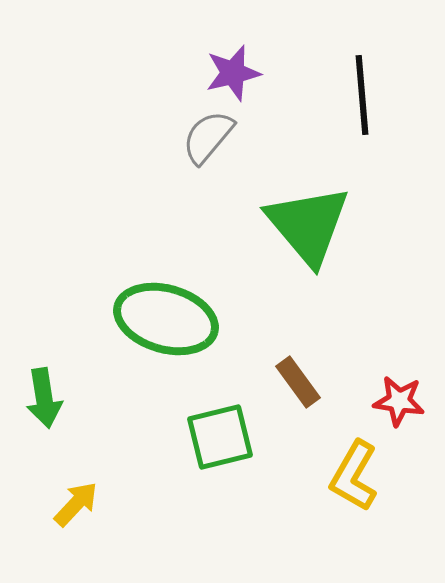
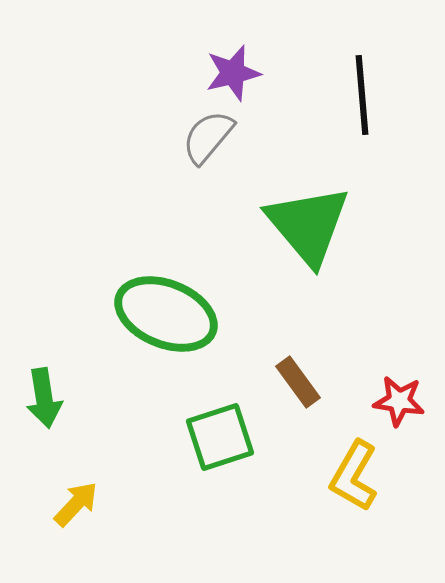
green ellipse: moved 5 px up; rotated 6 degrees clockwise
green square: rotated 4 degrees counterclockwise
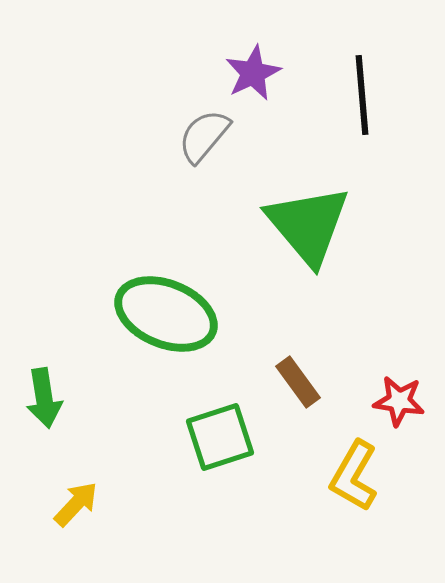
purple star: moved 20 px right; rotated 12 degrees counterclockwise
gray semicircle: moved 4 px left, 1 px up
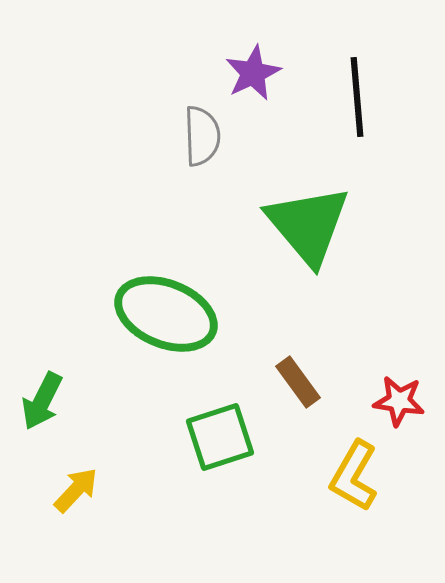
black line: moved 5 px left, 2 px down
gray semicircle: moved 2 px left; rotated 138 degrees clockwise
green arrow: moved 2 px left, 3 px down; rotated 36 degrees clockwise
yellow arrow: moved 14 px up
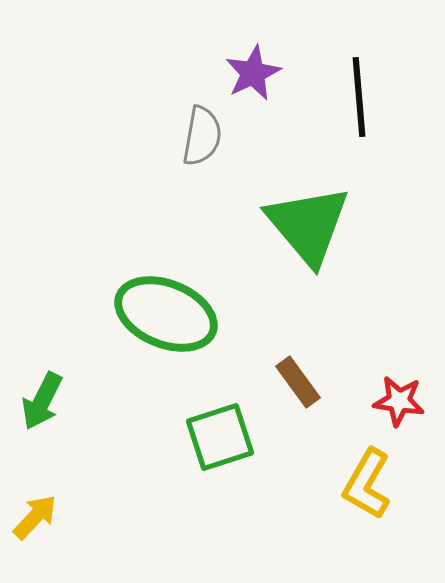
black line: moved 2 px right
gray semicircle: rotated 12 degrees clockwise
yellow L-shape: moved 13 px right, 8 px down
yellow arrow: moved 41 px left, 27 px down
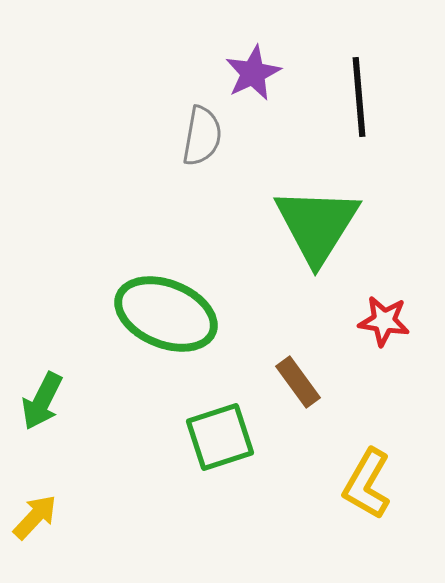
green triangle: moved 9 px right; rotated 12 degrees clockwise
red star: moved 15 px left, 80 px up
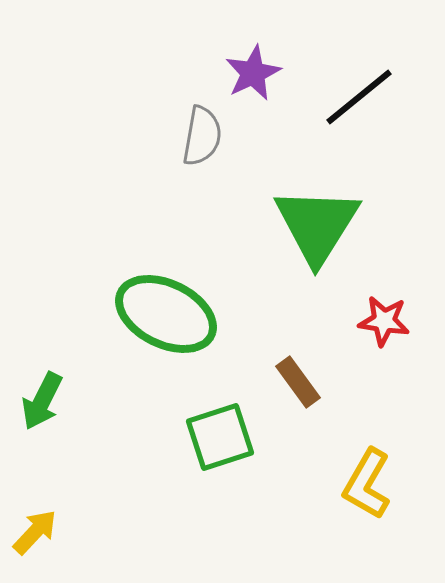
black line: rotated 56 degrees clockwise
green ellipse: rotated 4 degrees clockwise
yellow arrow: moved 15 px down
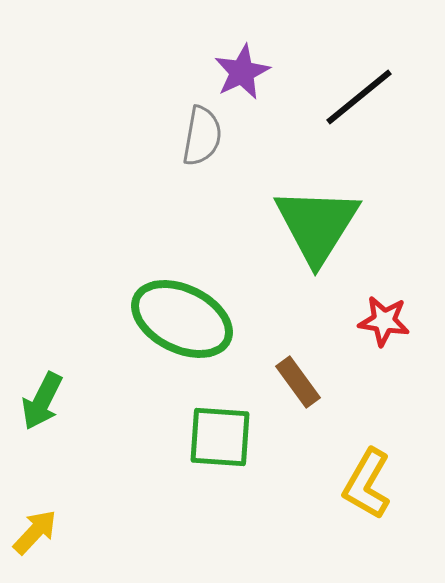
purple star: moved 11 px left, 1 px up
green ellipse: moved 16 px right, 5 px down
green square: rotated 22 degrees clockwise
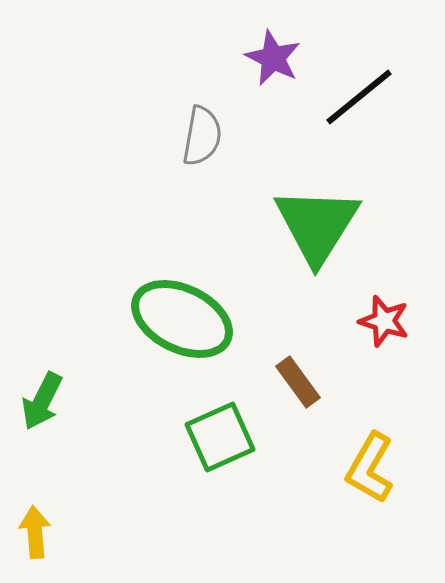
purple star: moved 31 px right, 14 px up; rotated 20 degrees counterclockwise
red star: rotated 9 degrees clockwise
green square: rotated 28 degrees counterclockwise
yellow L-shape: moved 3 px right, 16 px up
yellow arrow: rotated 48 degrees counterclockwise
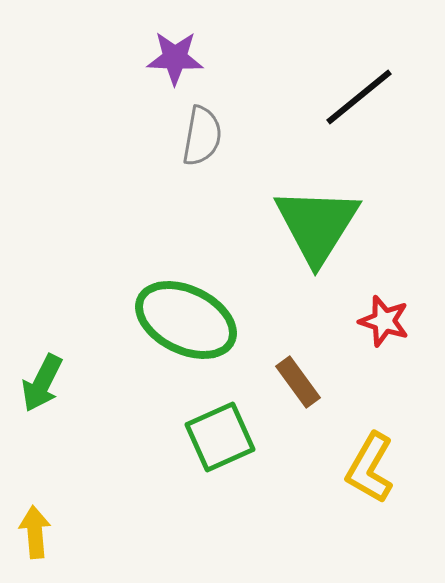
purple star: moved 98 px left; rotated 24 degrees counterclockwise
green ellipse: moved 4 px right, 1 px down
green arrow: moved 18 px up
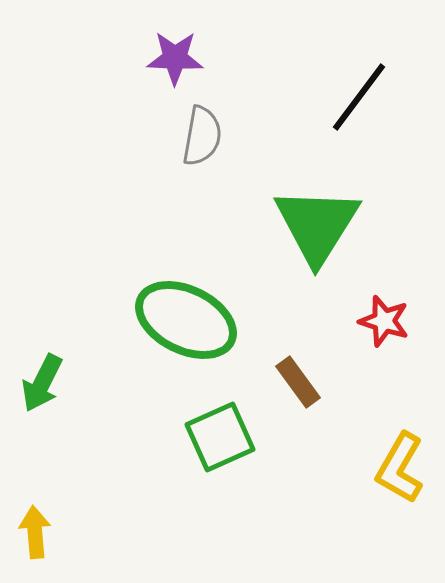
black line: rotated 14 degrees counterclockwise
yellow L-shape: moved 30 px right
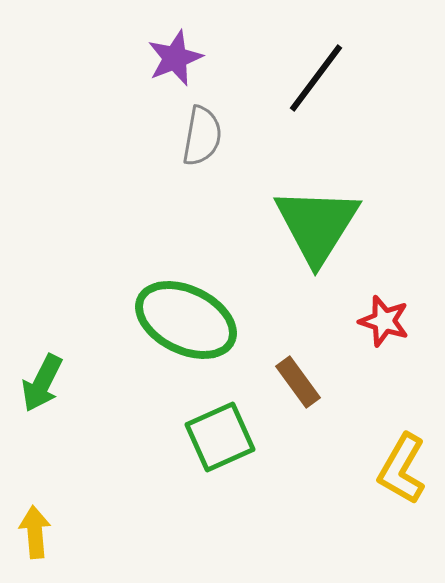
purple star: rotated 24 degrees counterclockwise
black line: moved 43 px left, 19 px up
yellow L-shape: moved 2 px right, 1 px down
